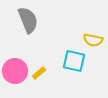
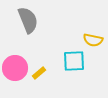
cyan square: rotated 15 degrees counterclockwise
pink circle: moved 3 px up
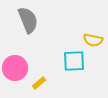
yellow rectangle: moved 10 px down
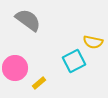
gray semicircle: rotated 32 degrees counterclockwise
yellow semicircle: moved 2 px down
cyan square: rotated 25 degrees counterclockwise
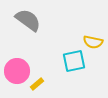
cyan square: rotated 15 degrees clockwise
pink circle: moved 2 px right, 3 px down
yellow rectangle: moved 2 px left, 1 px down
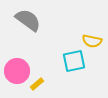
yellow semicircle: moved 1 px left, 1 px up
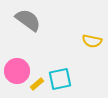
cyan square: moved 14 px left, 18 px down
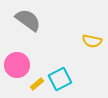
pink circle: moved 6 px up
cyan square: rotated 15 degrees counterclockwise
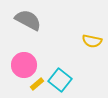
gray semicircle: rotated 8 degrees counterclockwise
pink circle: moved 7 px right
cyan square: moved 1 px down; rotated 25 degrees counterclockwise
